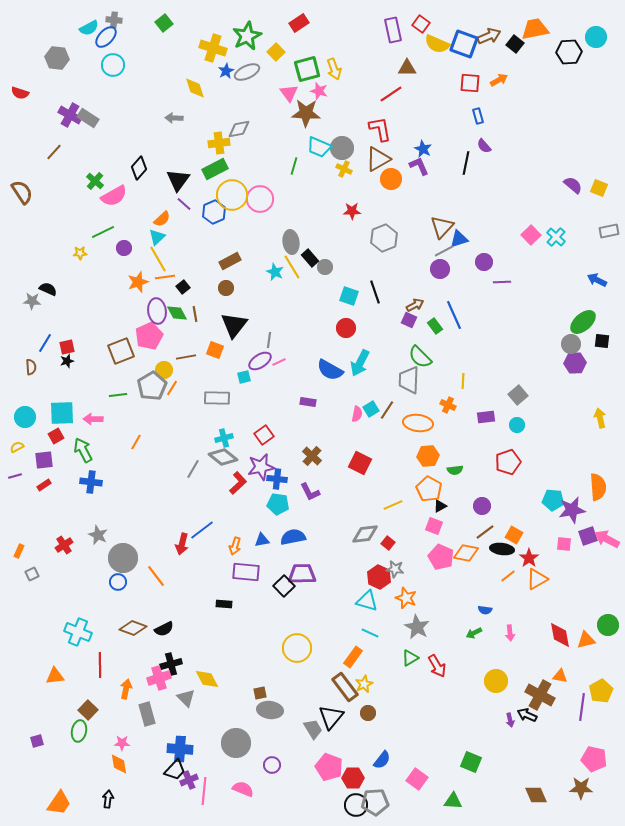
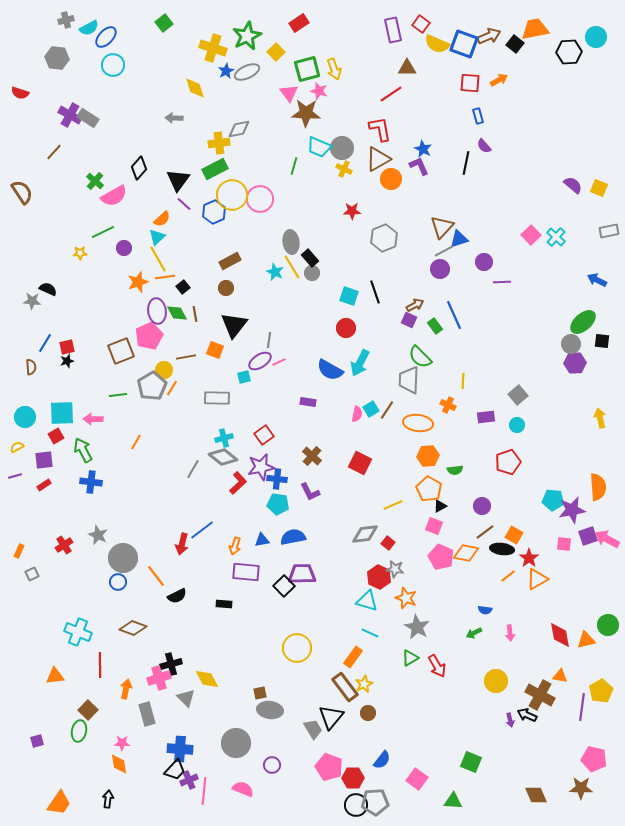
gray cross at (114, 20): moved 48 px left; rotated 21 degrees counterclockwise
gray circle at (325, 267): moved 13 px left, 6 px down
black semicircle at (164, 629): moved 13 px right, 33 px up
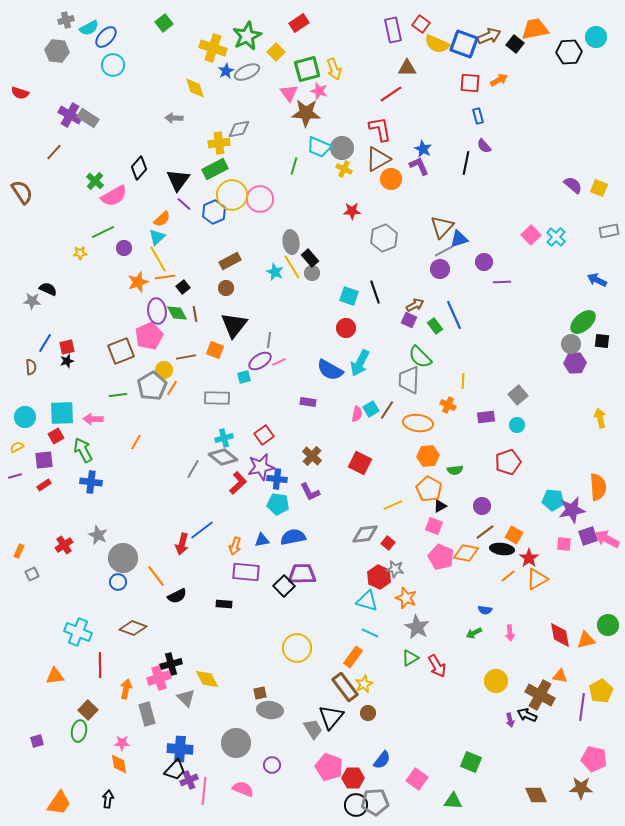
gray hexagon at (57, 58): moved 7 px up
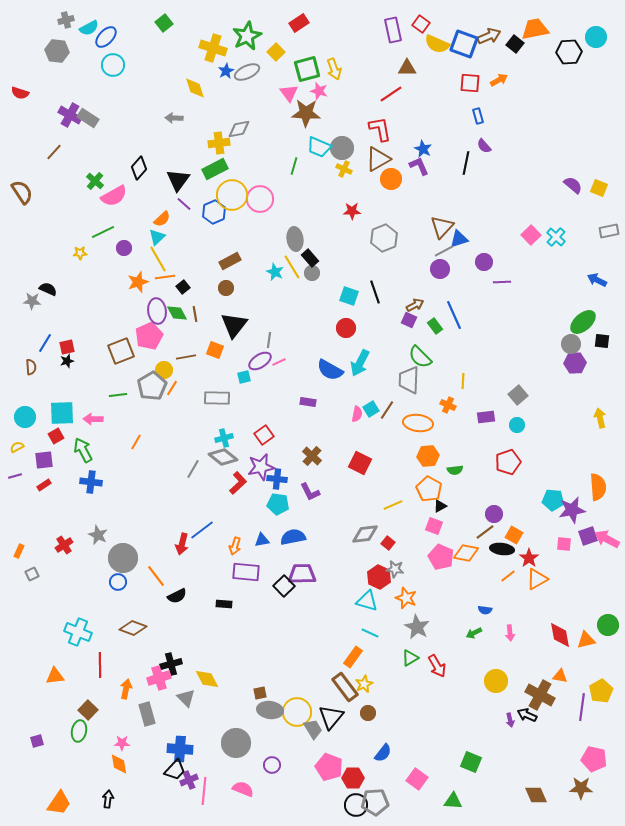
gray ellipse at (291, 242): moved 4 px right, 3 px up
purple circle at (482, 506): moved 12 px right, 8 px down
yellow circle at (297, 648): moved 64 px down
blue semicircle at (382, 760): moved 1 px right, 7 px up
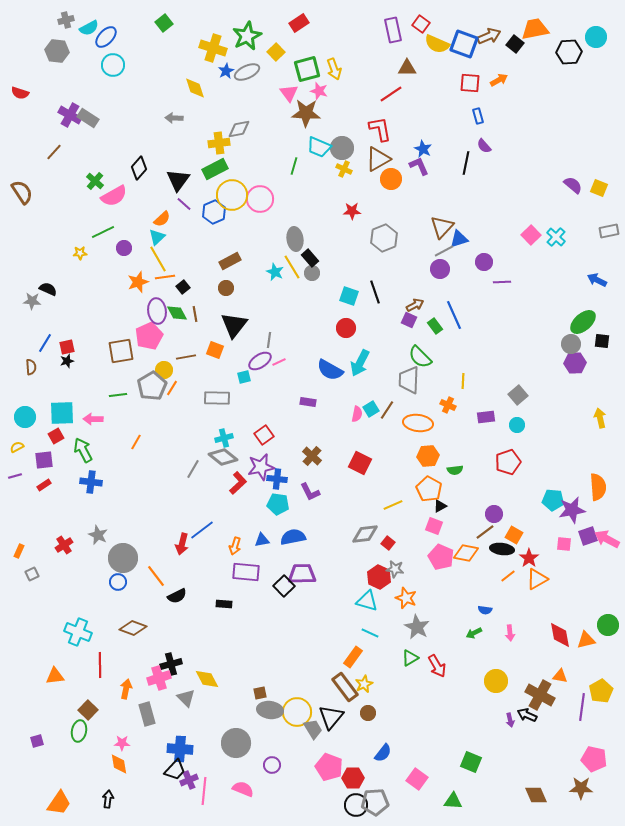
brown square at (121, 351): rotated 12 degrees clockwise
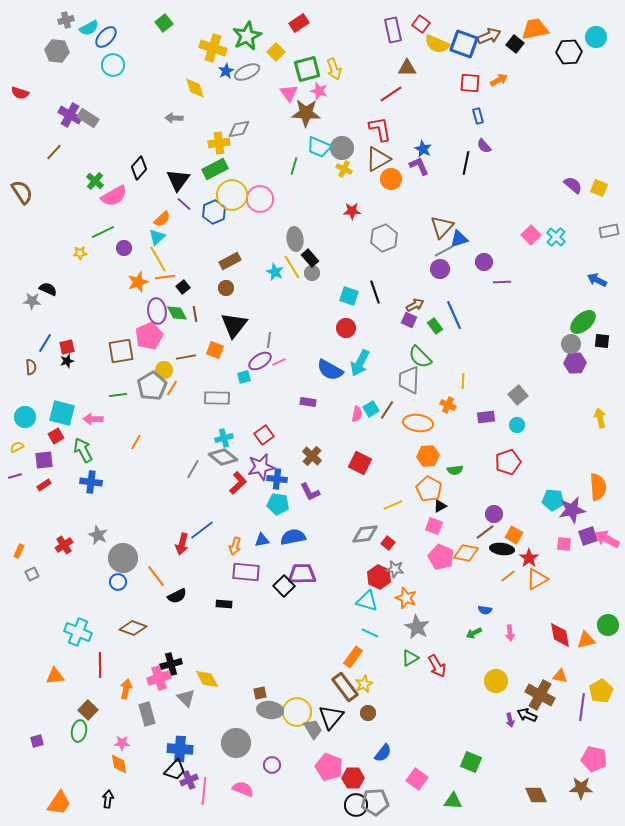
cyan square at (62, 413): rotated 16 degrees clockwise
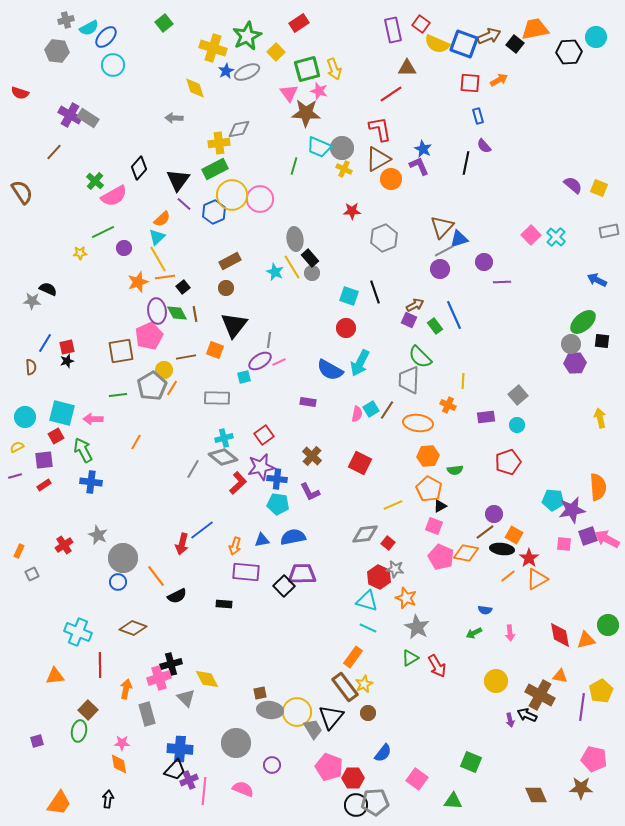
cyan line at (370, 633): moved 2 px left, 5 px up
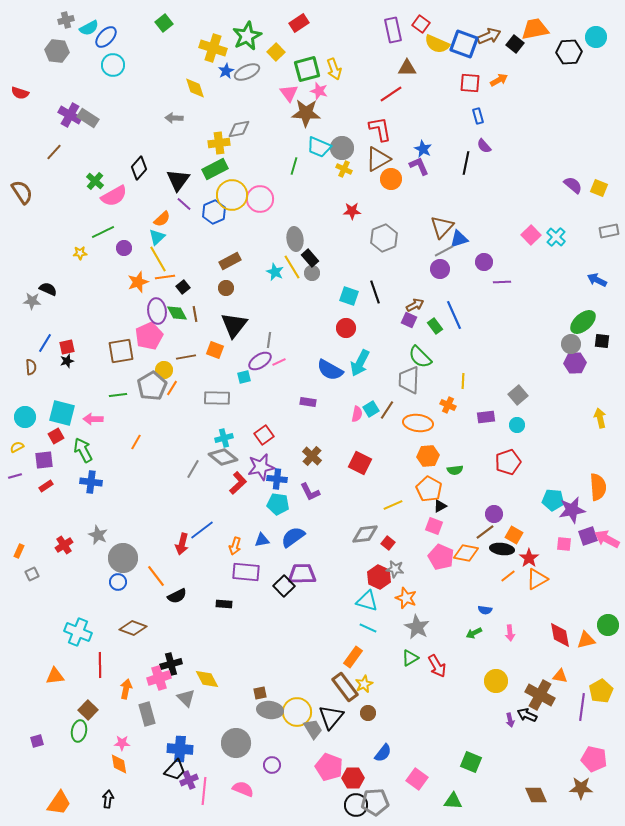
red rectangle at (44, 485): moved 2 px right, 1 px down
blue semicircle at (293, 537): rotated 25 degrees counterclockwise
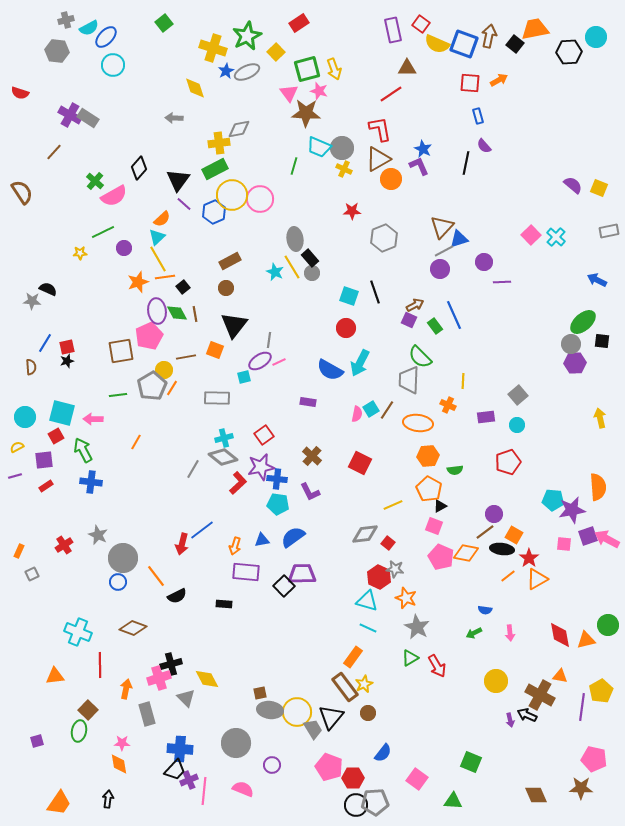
brown arrow at (489, 36): rotated 55 degrees counterclockwise
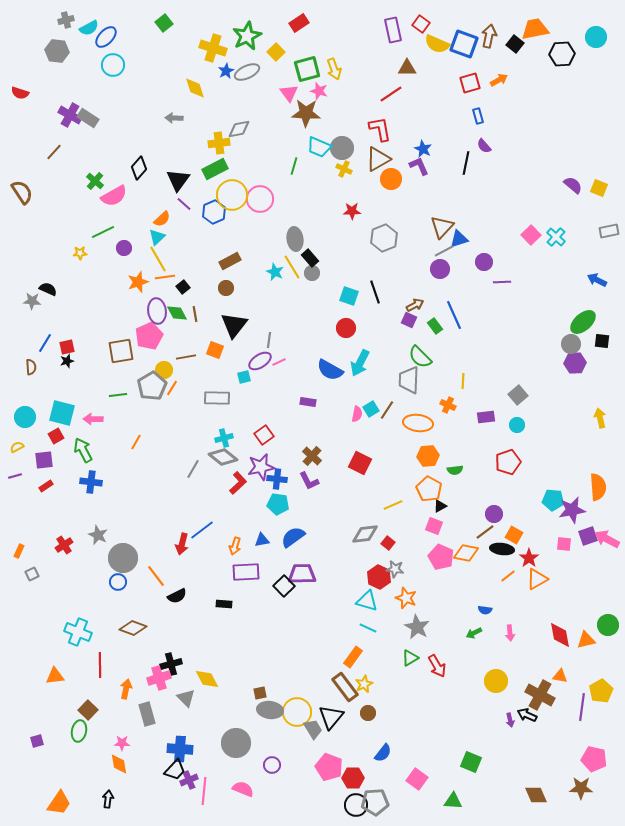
black hexagon at (569, 52): moved 7 px left, 2 px down
red square at (470, 83): rotated 20 degrees counterclockwise
purple L-shape at (310, 492): moved 1 px left, 11 px up
purple rectangle at (246, 572): rotated 8 degrees counterclockwise
